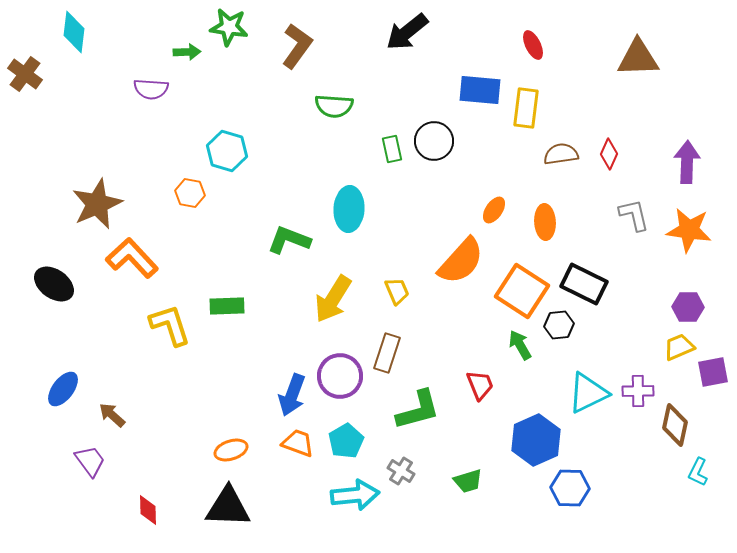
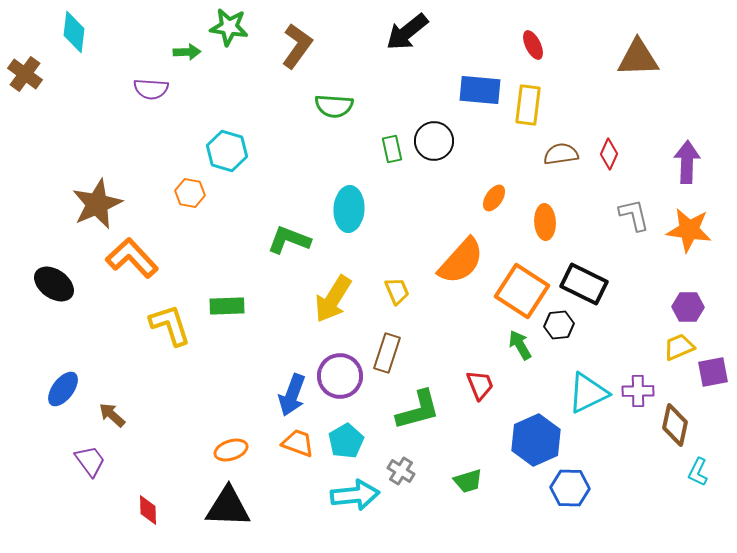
yellow rectangle at (526, 108): moved 2 px right, 3 px up
orange ellipse at (494, 210): moved 12 px up
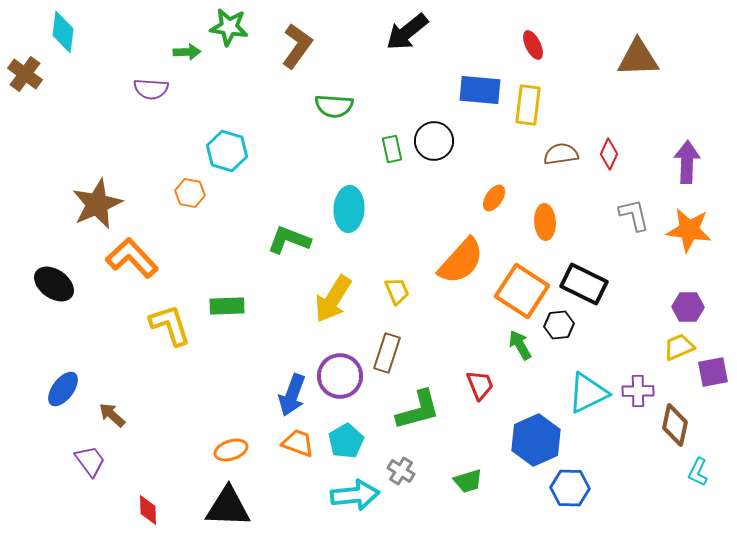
cyan diamond at (74, 32): moved 11 px left
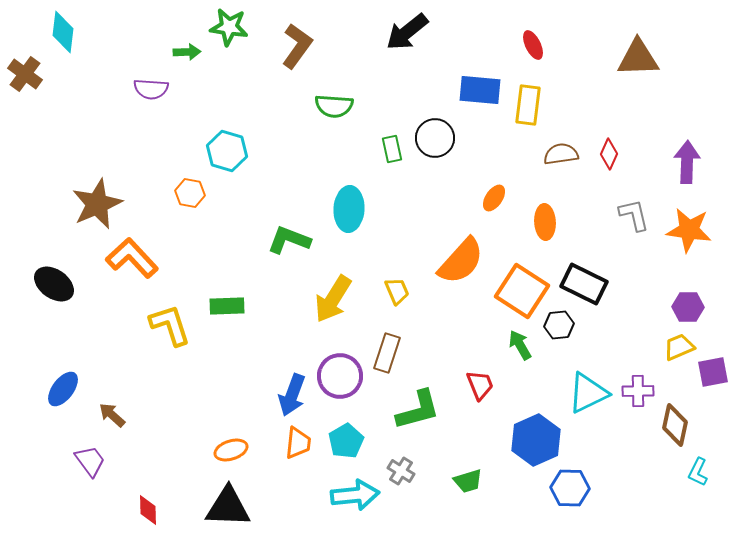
black circle at (434, 141): moved 1 px right, 3 px up
orange trapezoid at (298, 443): rotated 76 degrees clockwise
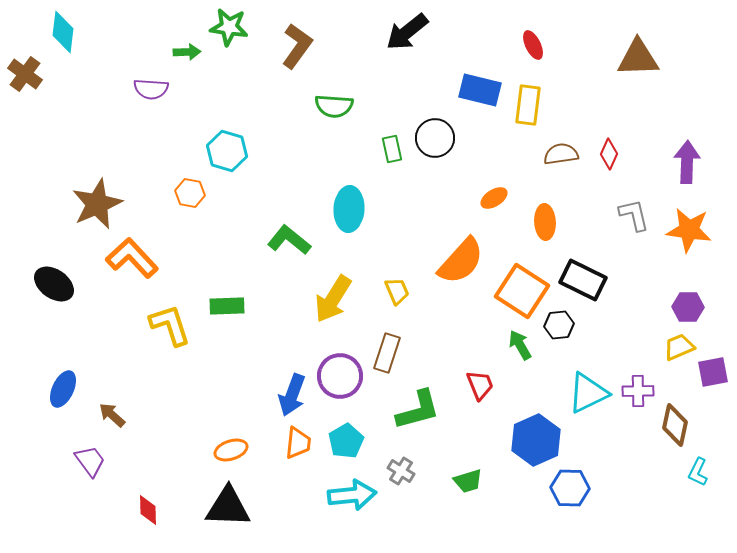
blue rectangle at (480, 90): rotated 9 degrees clockwise
orange ellipse at (494, 198): rotated 24 degrees clockwise
green L-shape at (289, 240): rotated 18 degrees clockwise
black rectangle at (584, 284): moved 1 px left, 4 px up
blue ellipse at (63, 389): rotated 12 degrees counterclockwise
cyan arrow at (355, 495): moved 3 px left
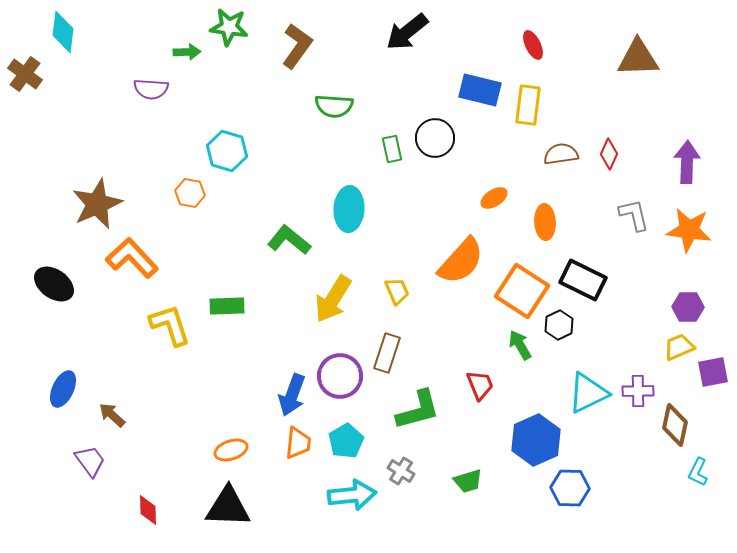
black hexagon at (559, 325): rotated 20 degrees counterclockwise
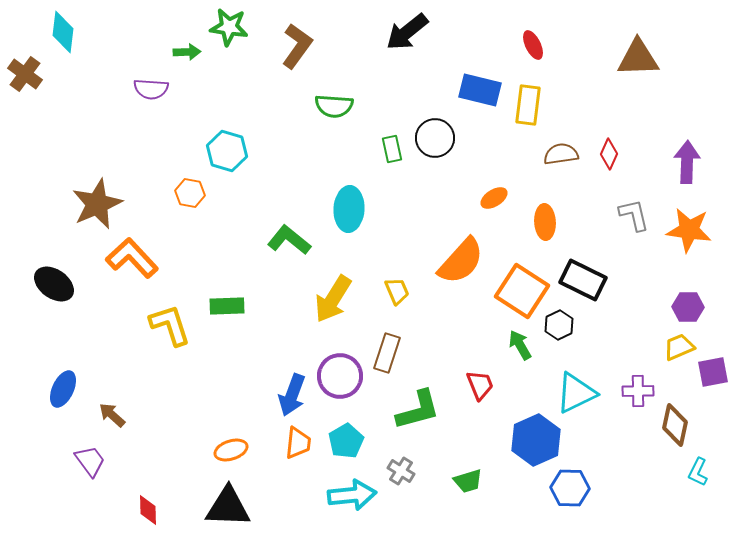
cyan triangle at (588, 393): moved 12 px left
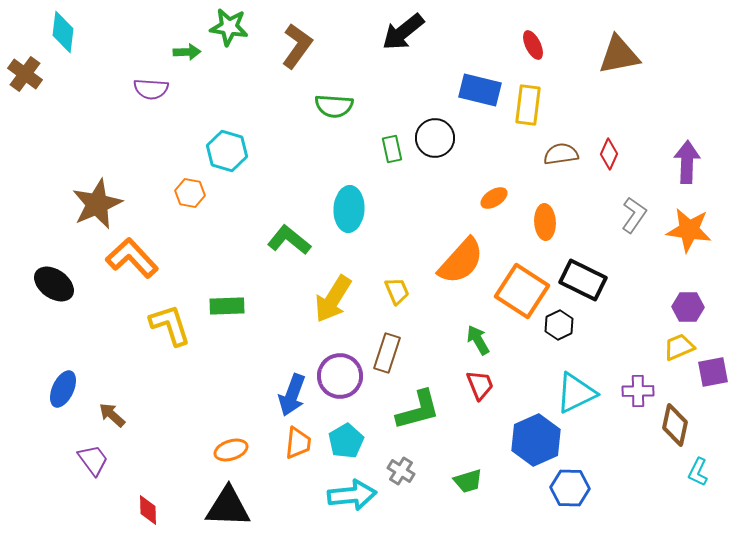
black arrow at (407, 32): moved 4 px left
brown triangle at (638, 58): moved 19 px left, 3 px up; rotated 9 degrees counterclockwise
gray L-shape at (634, 215): rotated 48 degrees clockwise
green arrow at (520, 345): moved 42 px left, 5 px up
purple trapezoid at (90, 461): moved 3 px right, 1 px up
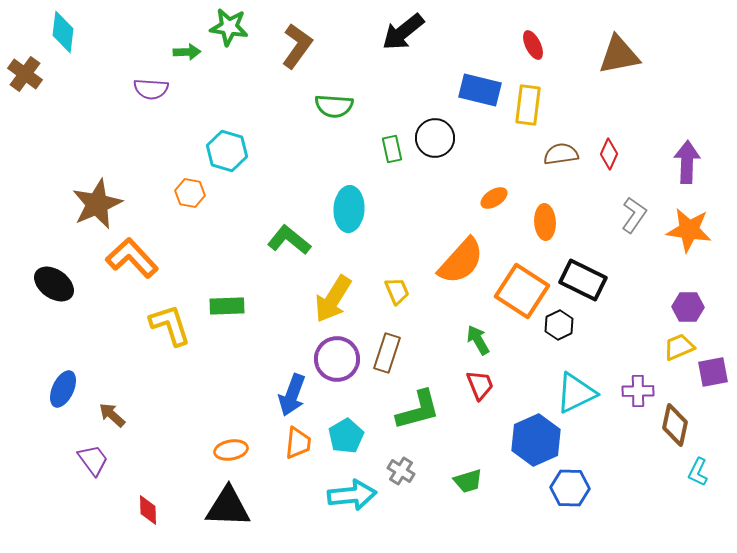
purple circle at (340, 376): moved 3 px left, 17 px up
cyan pentagon at (346, 441): moved 5 px up
orange ellipse at (231, 450): rotated 8 degrees clockwise
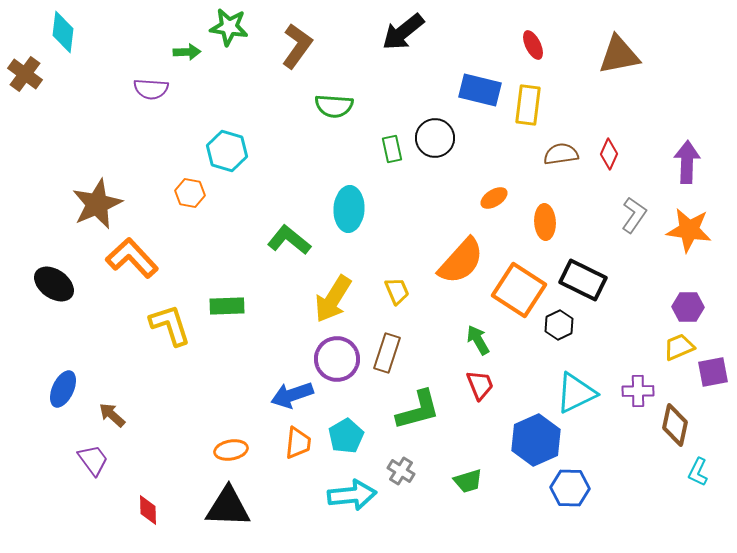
orange square at (522, 291): moved 3 px left, 1 px up
blue arrow at (292, 395): rotated 51 degrees clockwise
